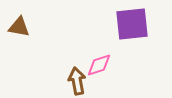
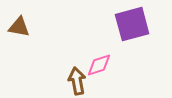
purple square: rotated 9 degrees counterclockwise
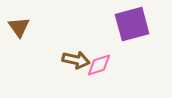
brown triangle: rotated 45 degrees clockwise
brown arrow: moved 1 px left, 21 px up; rotated 112 degrees clockwise
